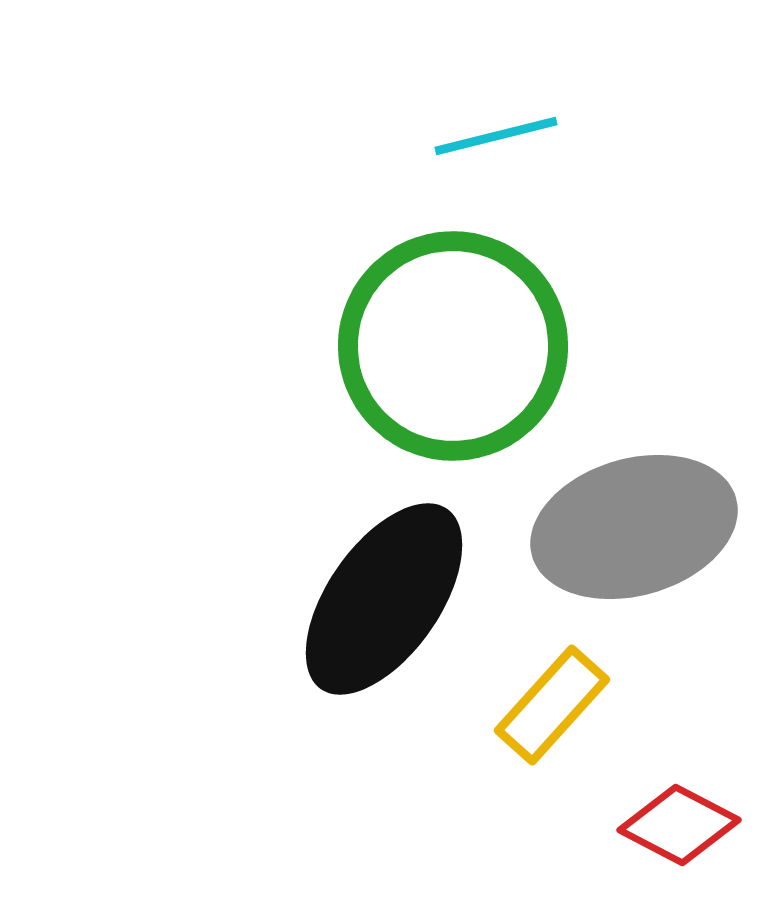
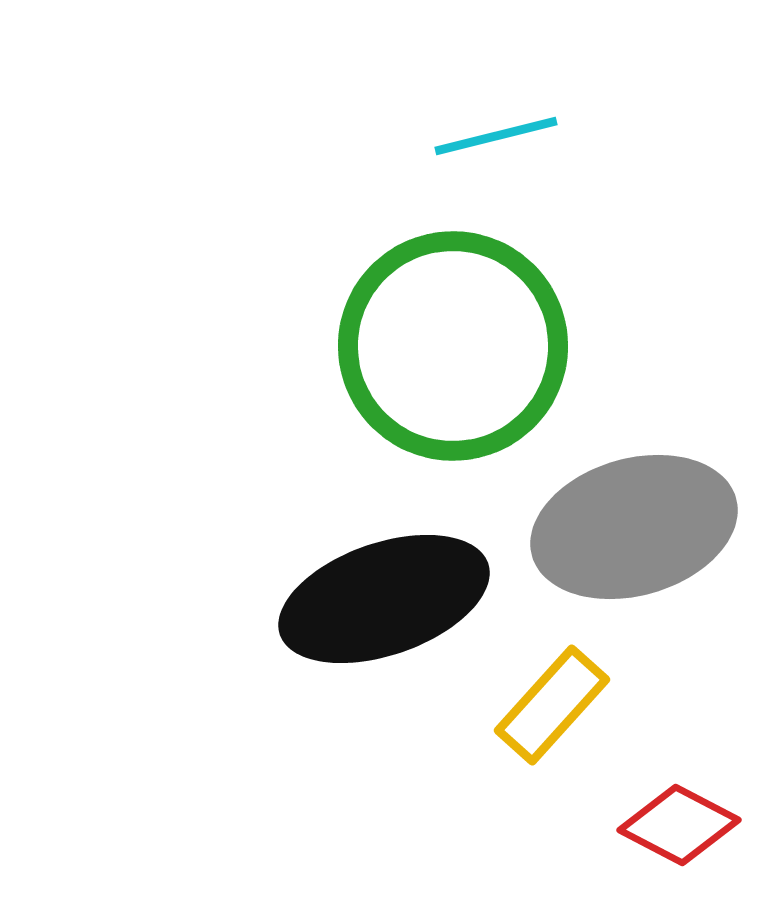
black ellipse: rotated 36 degrees clockwise
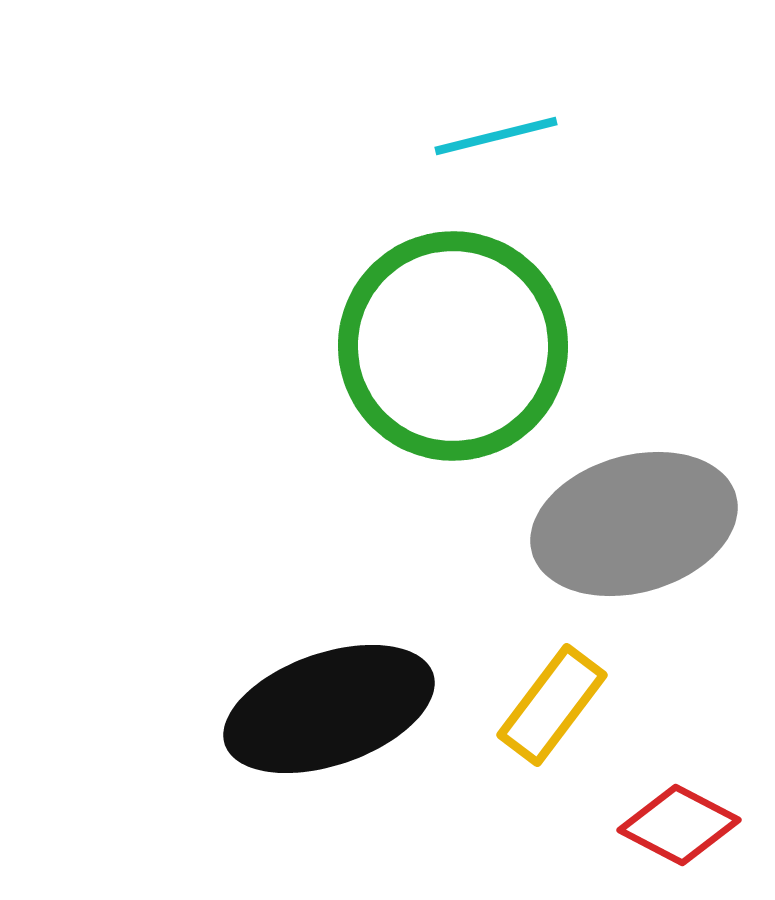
gray ellipse: moved 3 px up
black ellipse: moved 55 px left, 110 px down
yellow rectangle: rotated 5 degrees counterclockwise
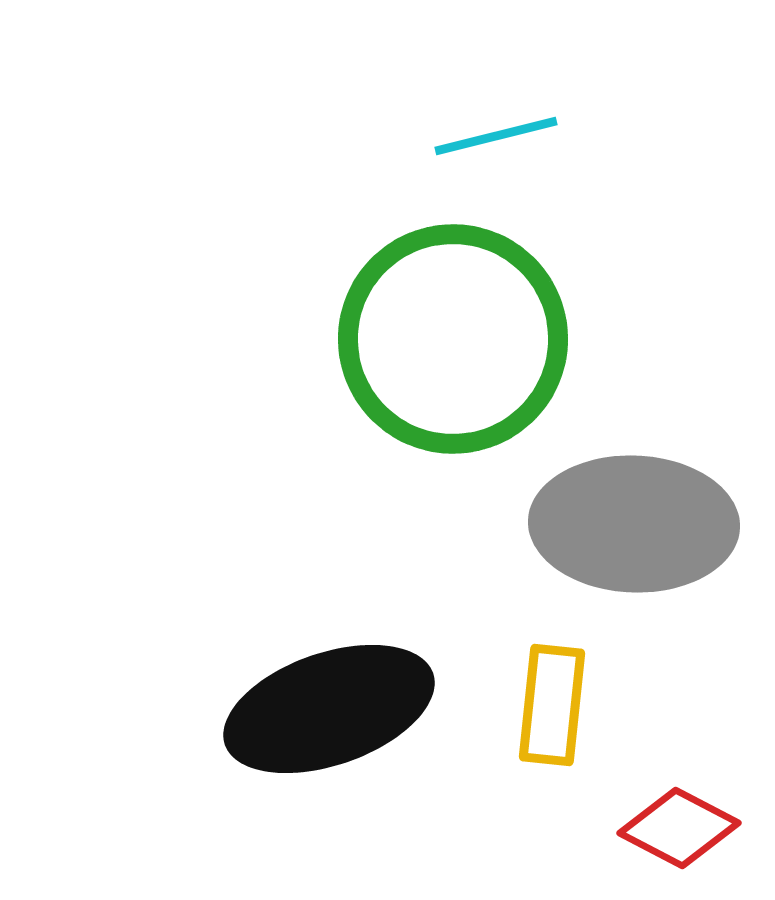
green circle: moved 7 px up
gray ellipse: rotated 18 degrees clockwise
yellow rectangle: rotated 31 degrees counterclockwise
red diamond: moved 3 px down
